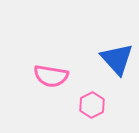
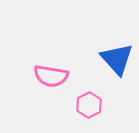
pink hexagon: moved 3 px left
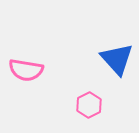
pink semicircle: moved 25 px left, 6 px up
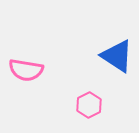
blue triangle: moved 3 px up; rotated 15 degrees counterclockwise
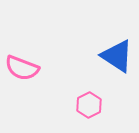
pink semicircle: moved 4 px left, 2 px up; rotated 12 degrees clockwise
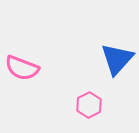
blue triangle: moved 3 px down; rotated 39 degrees clockwise
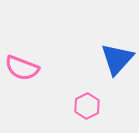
pink hexagon: moved 2 px left, 1 px down
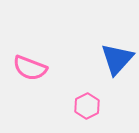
pink semicircle: moved 8 px right
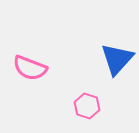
pink hexagon: rotated 15 degrees counterclockwise
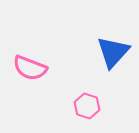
blue triangle: moved 4 px left, 7 px up
